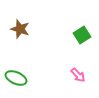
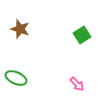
pink arrow: moved 1 px left, 9 px down
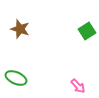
green square: moved 5 px right, 4 px up
pink arrow: moved 1 px right, 2 px down
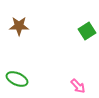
brown star: moved 1 px left, 3 px up; rotated 18 degrees counterclockwise
green ellipse: moved 1 px right, 1 px down
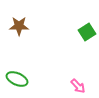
green square: moved 1 px down
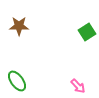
green ellipse: moved 2 px down; rotated 30 degrees clockwise
